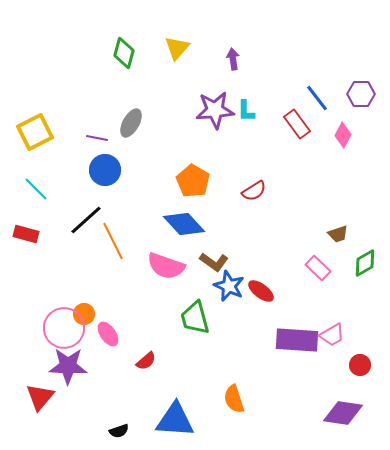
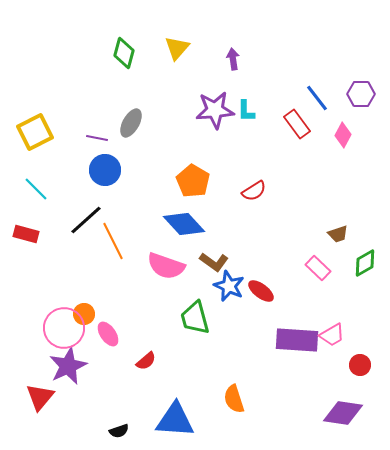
purple star at (68, 366): rotated 27 degrees counterclockwise
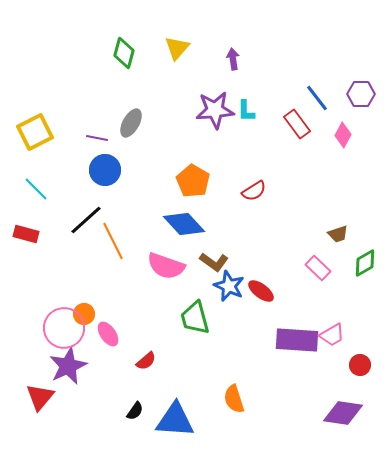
black semicircle at (119, 431): moved 16 px right, 20 px up; rotated 36 degrees counterclockwise
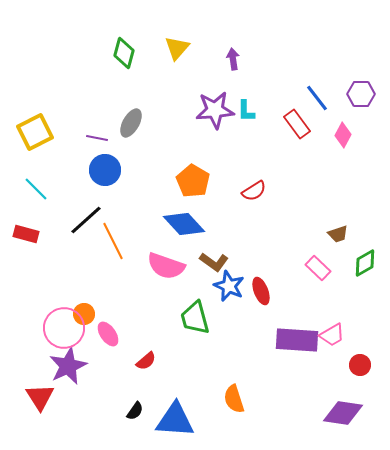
red ellipse at (261, 291): rotated 32 degrees clockwise
red triangle at (40, 397): rotated 12 degrees counterclockwise
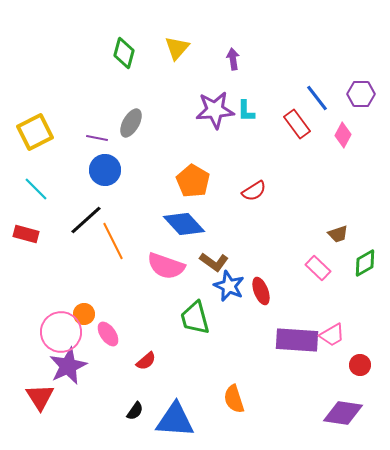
pink circle at (64, 328): moved 3 px left, 4 px down
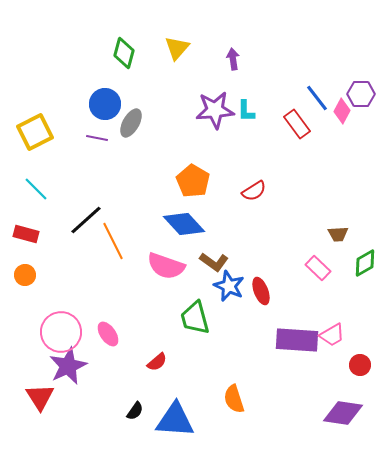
pink diamond at (343, 135): moved 1 px left, 24 px up
blue circle at (105, 170): moved 66 px up
brown trapezoid at (338, 234): rotated 15 degrees clockwise
orange circle at (84, 314): moved 59 px left, 39 px up
red semicircle at (146, 361): moved 11 px right, 1 px down
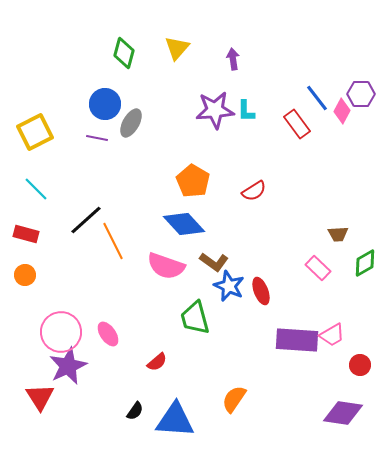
orange semicircle at (234, 399): rotated 52 degrees clockwise
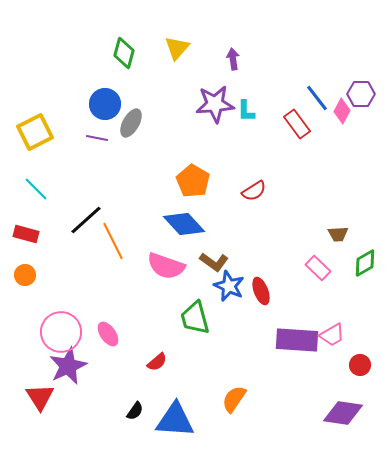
purple star at (215, 110): moved 6 px up
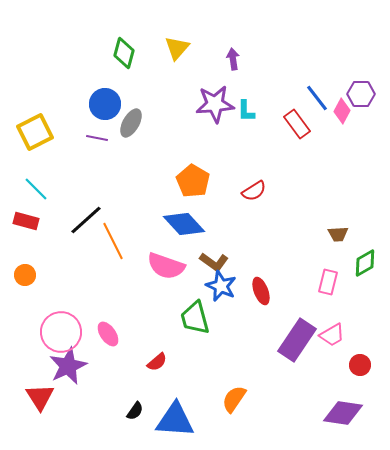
red rectangle at (26, 234): moved 13 px up
pink rectangle at (318, 268): moved 10 px right, 14 px down; rotated 60 degrees clockwise
blue star at (229, 286): moved 8 px left
purple rectangle at (297, 340): rotated 60 degrees counterclockwise
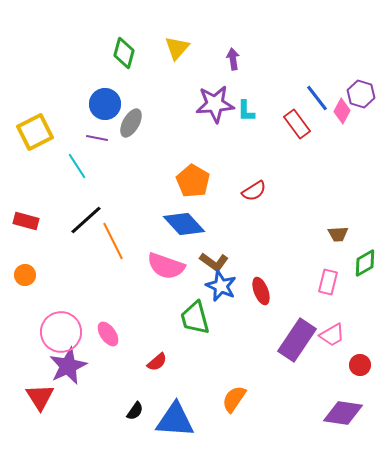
purple hexagon at (361, 94): rotated 16 degrees clockwise
cyan line at (36, 189): moved 41 px right, 23 px up; rotated 12 degrees clockwise
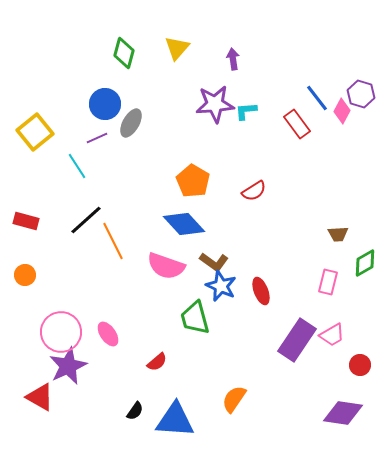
cyan L-shape at (246, 111): rotated 85 degrees clockwise
yellow square at (35, 132): rotated 12 degrees counterclockwise
purple line at (97, 138): rotated 35 degrees counterclockwise
red triangle at (40, 397): rotated 28 degrees counterclockwise
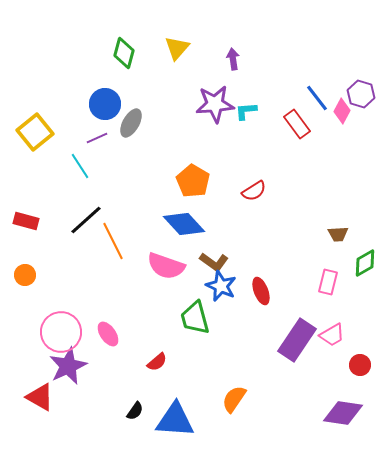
cyan line at (77, 166): moved 3 px right
